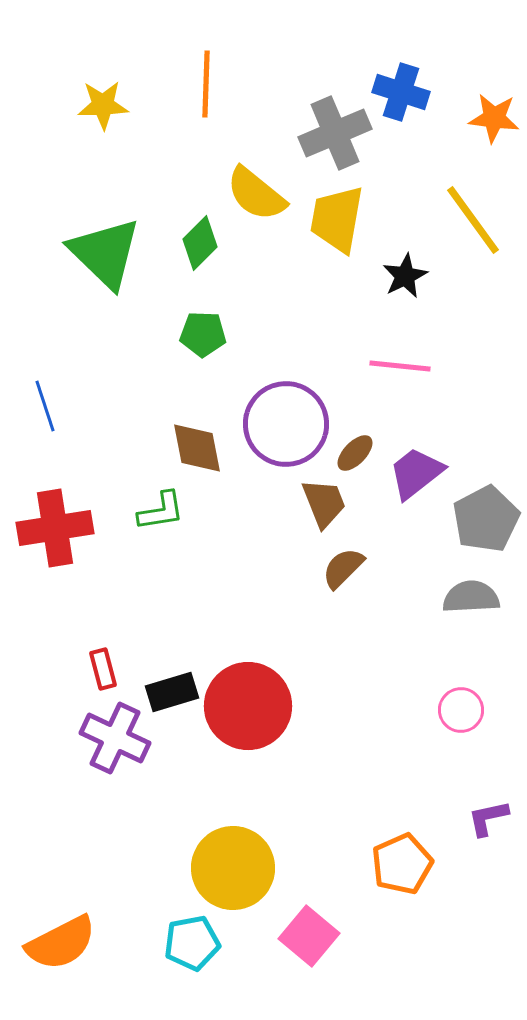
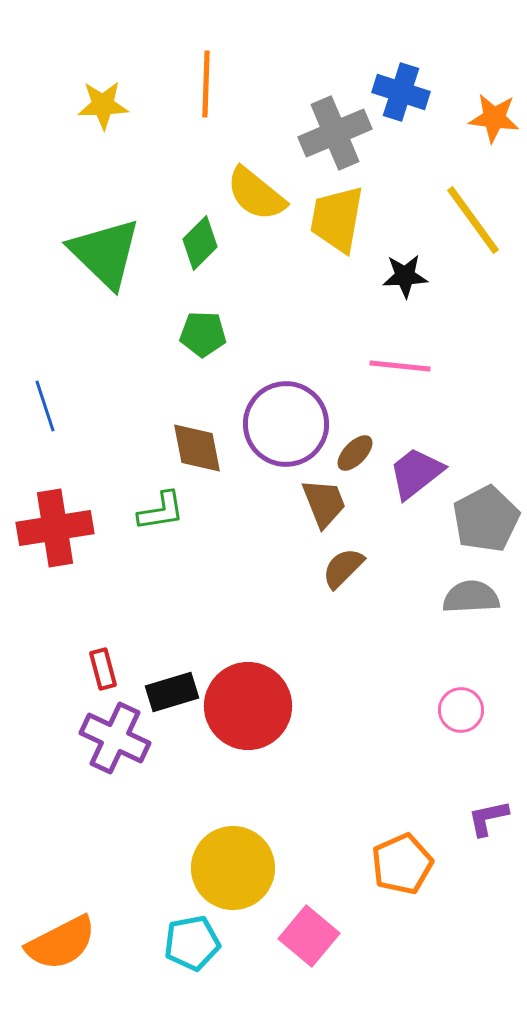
black star: rotated 24 degrees clockwise
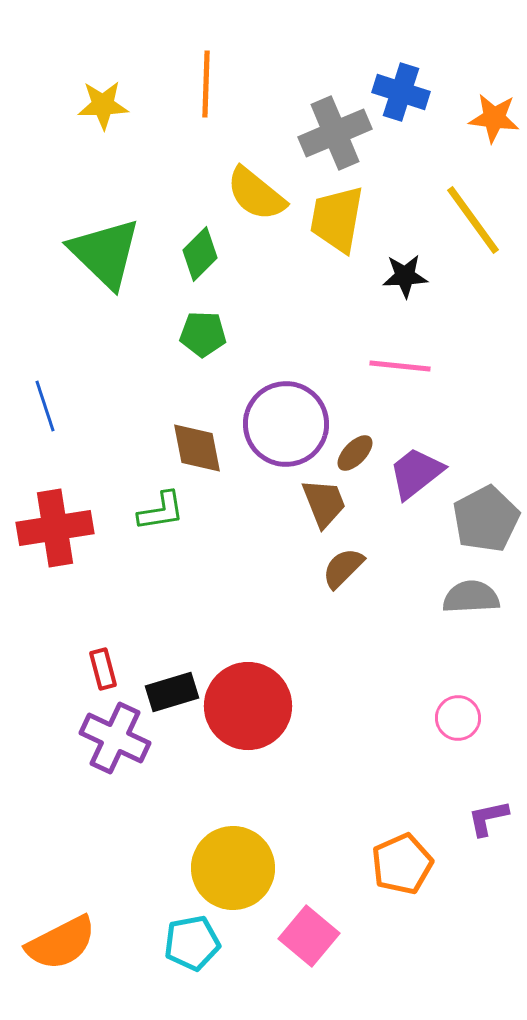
green diamond: moved 11 px down
pink circle: moved 3 px left, 8 px down
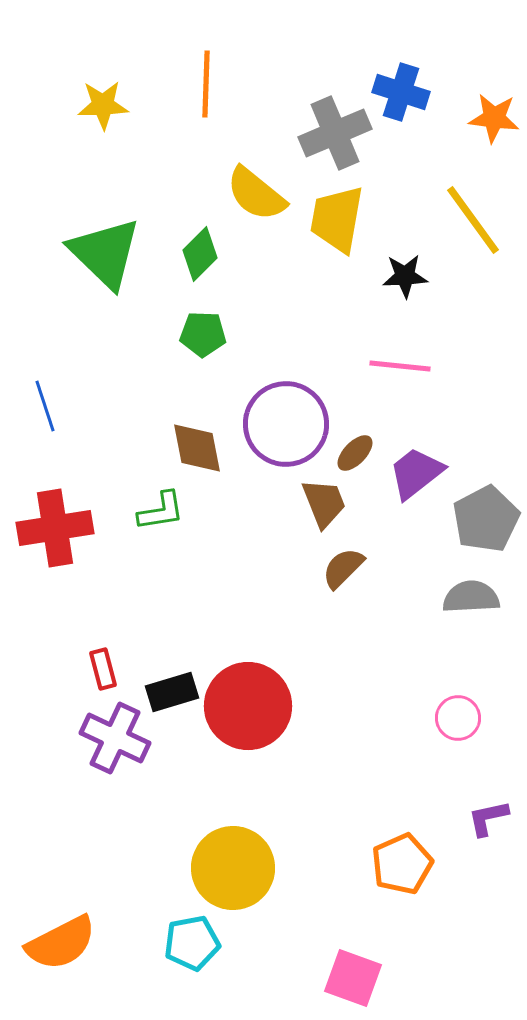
pink square: moved 44 px right, 42 px down; rotated 20 degrees counterclockwise
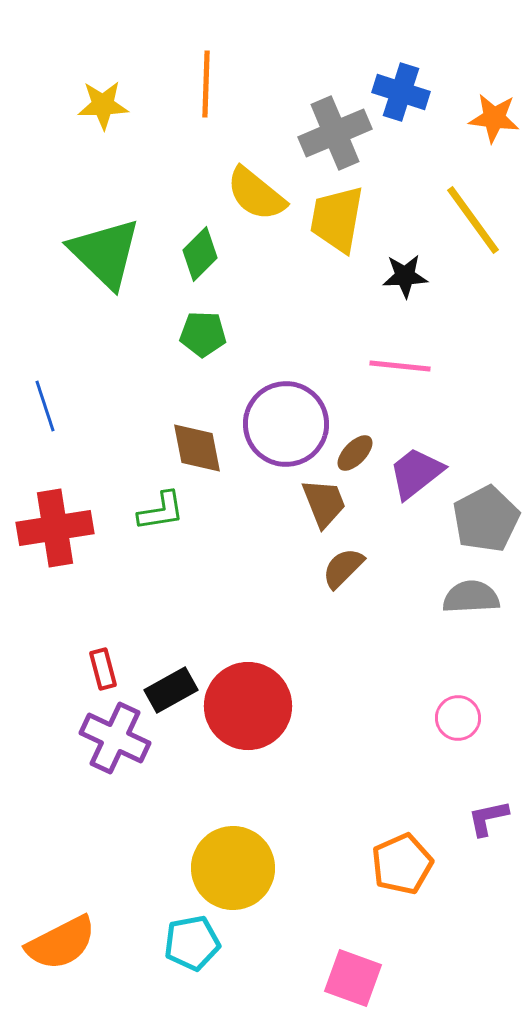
black rectangle: moved 1 px left, 2 px up; rotated 12 degrees counterclockwise
